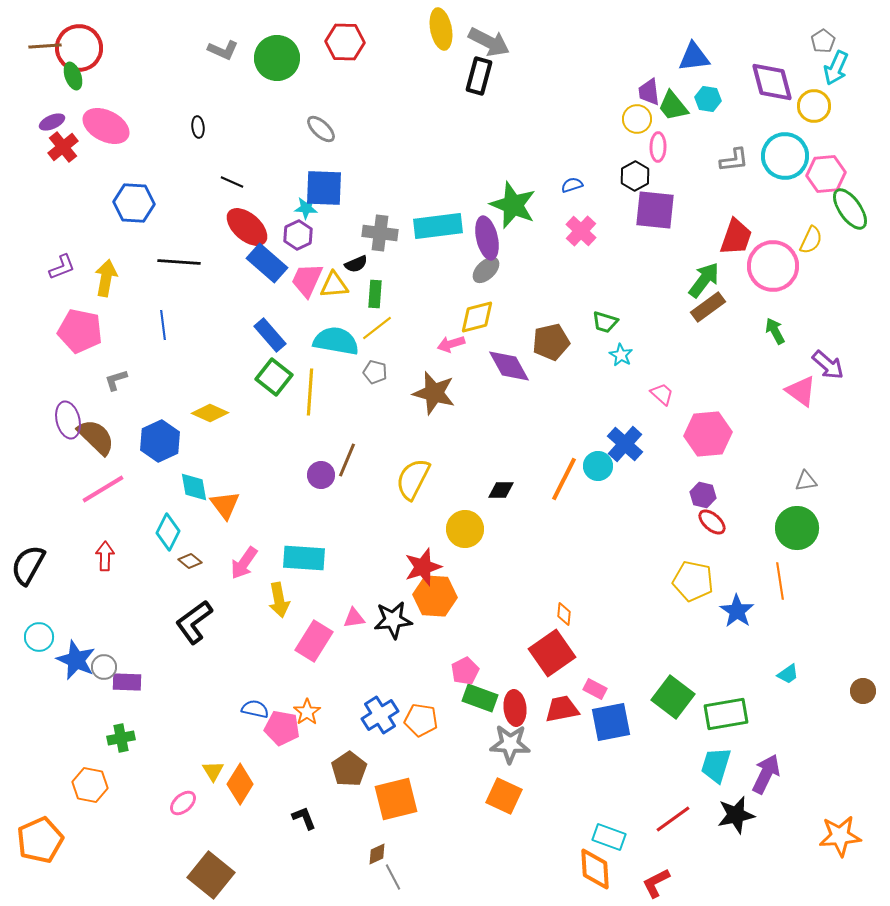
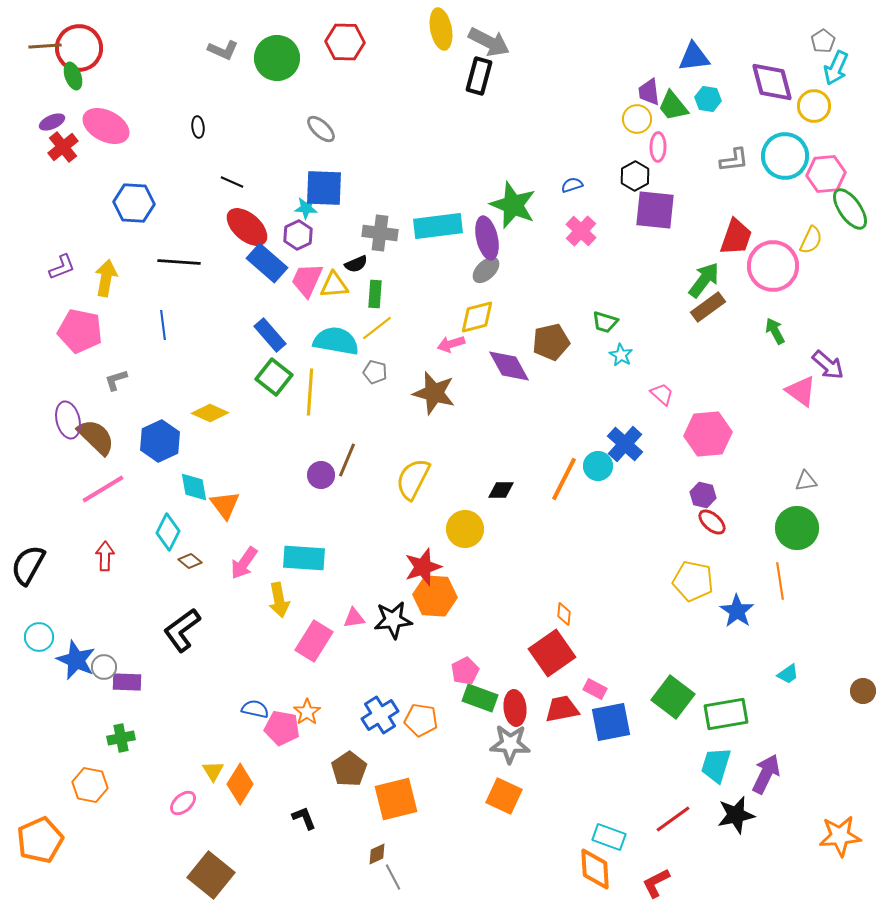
black L-shape at (194, 622): moved 12 px left, 8 px down
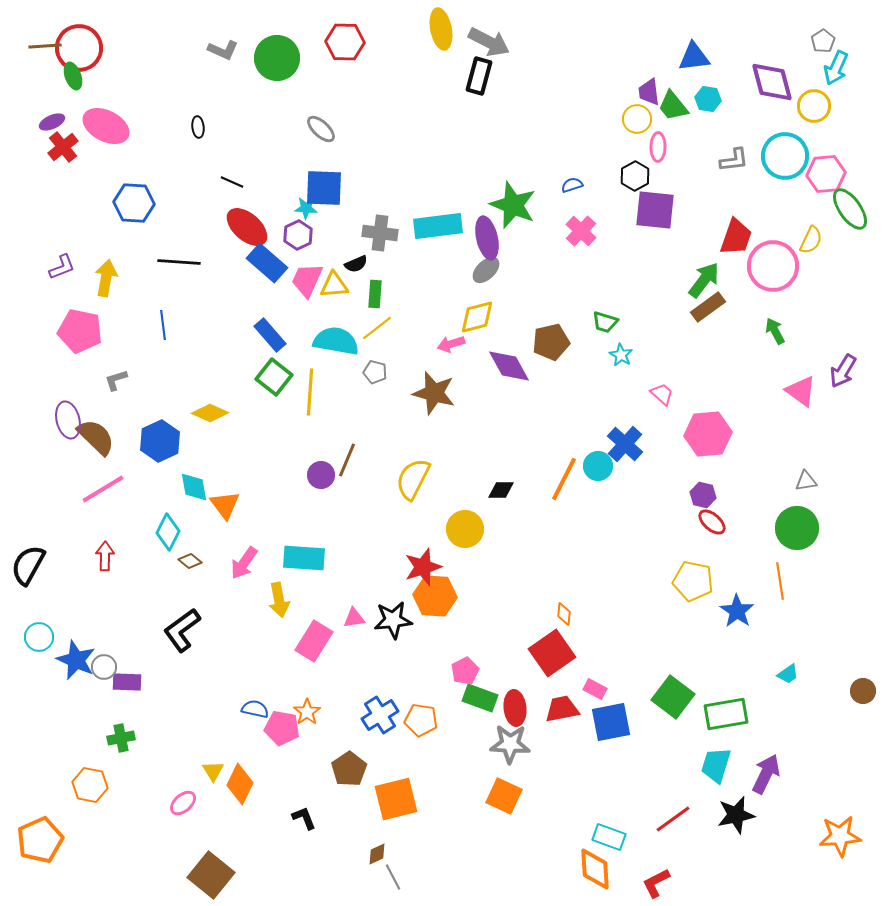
purple arrow at (828, 365): moved 15 px right, 6 px down; rotated 80 degrees clockwise
orange diamond at (240, 784): rotated 6 degrees counterclockwise
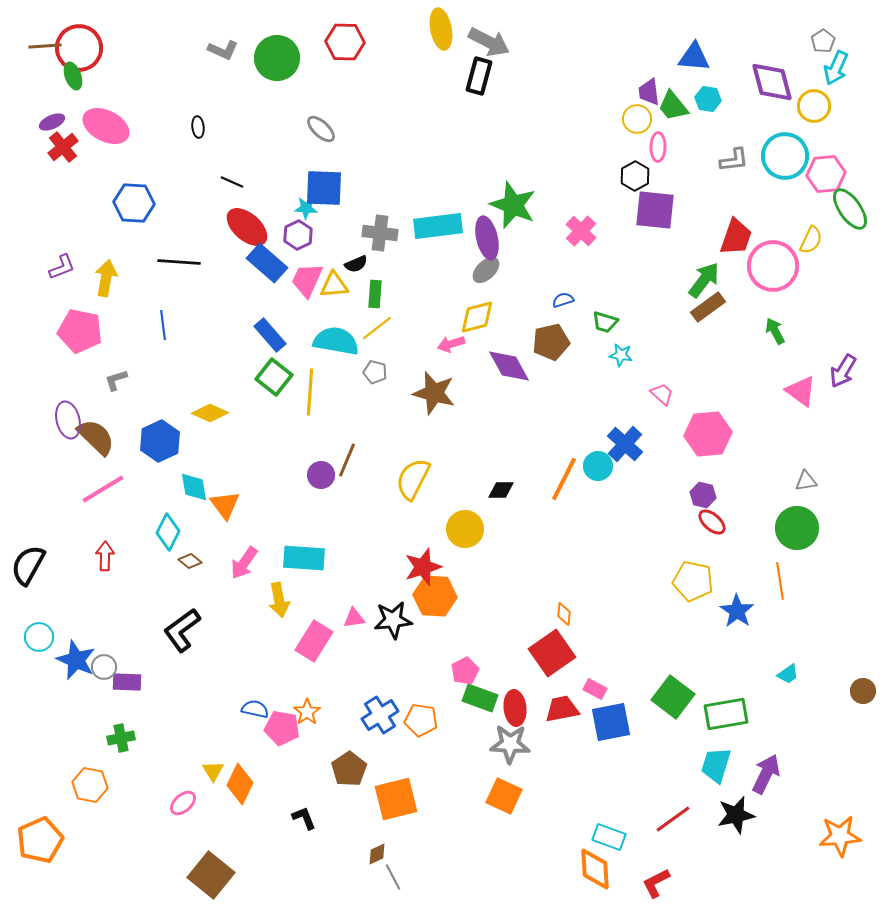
blue triangle at (694, 57): rotated 12 degrees clockwise
blue semicircle at (572, 185): moved 9 px left, 115 px down
cyan star at (621, 355): rotated 20 degrees counterclockwise
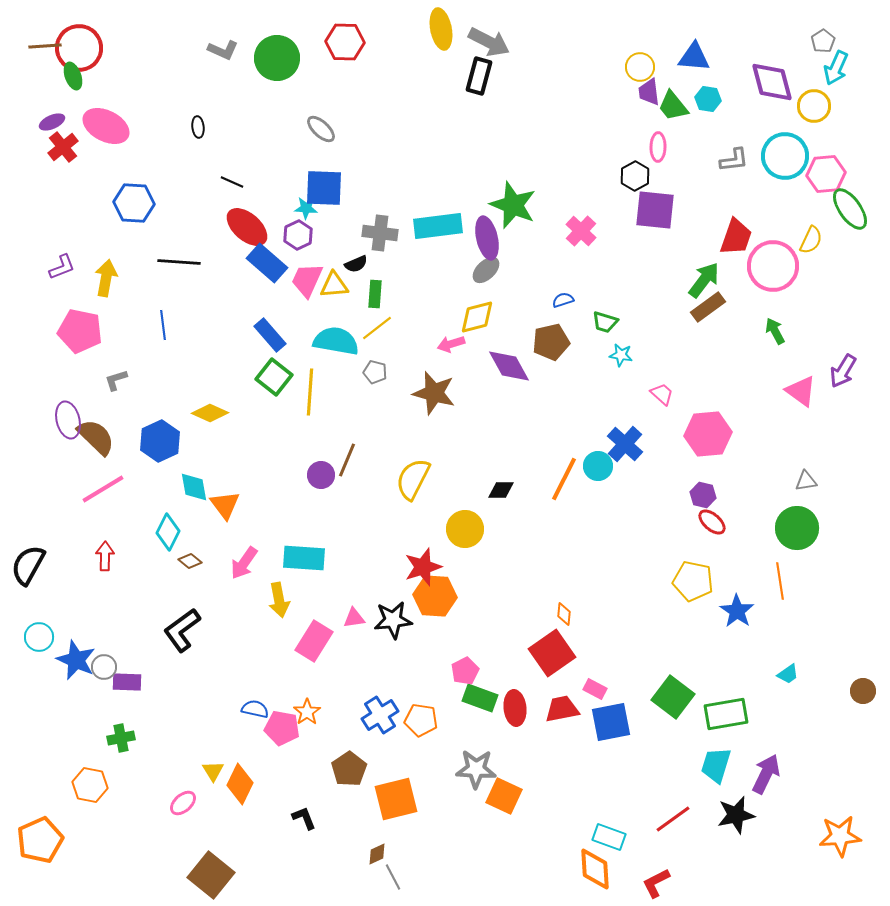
yellow circle at (637, 119): moved 3 px right, 52 px up
gray star at (510, 744): moved 34 px left, 25 px down
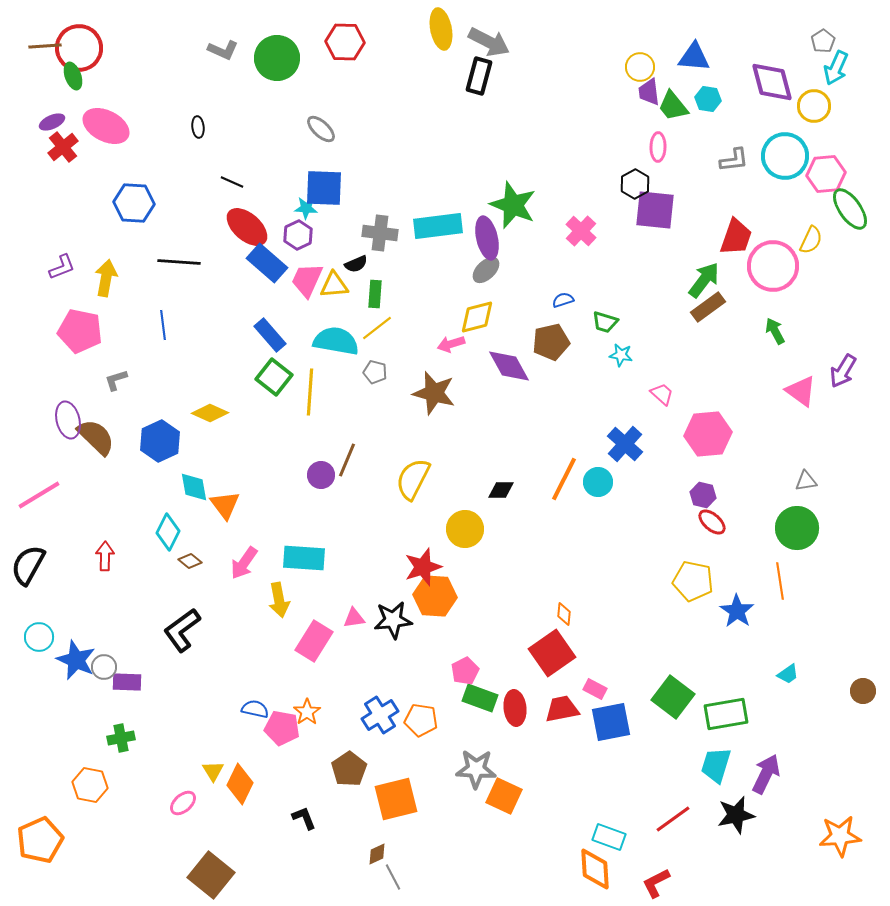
black hexagon at (635, 176): moved 8 px down
cyan circle at (598, 466): moved 16 px down
pink line at (103, 489): moved 64 px left, 6 px down
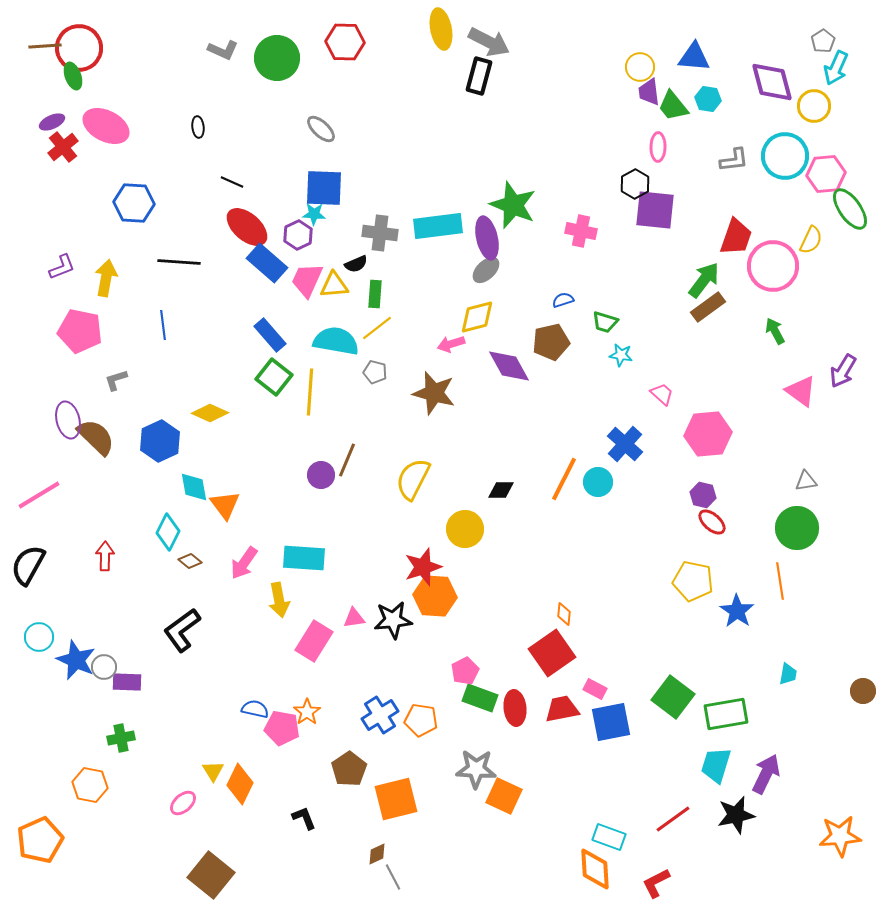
cyan star at (306, 208): moved 8 px right, 6 px down
pink cross at (581, 231): rotated 32 degrees counterclockwise
cyan trapezoid at (788, 674): rotated 45 degrees counterclockwise
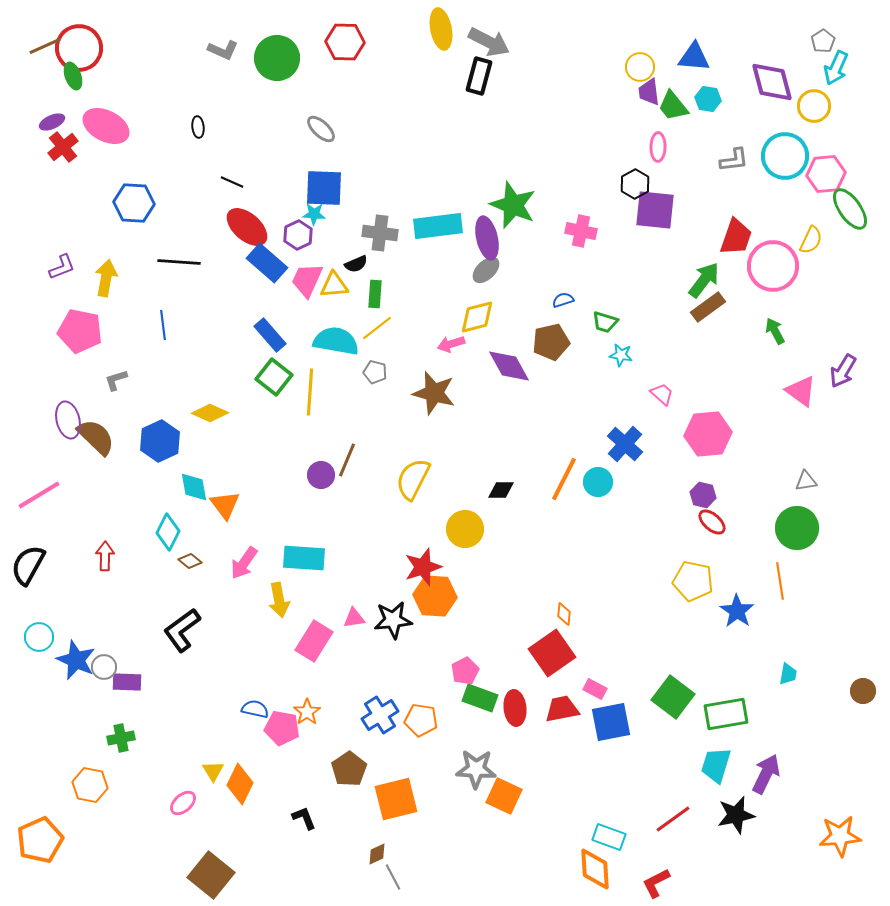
brown line at (45, 46): rotated 20 degrees counterclockwise
